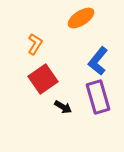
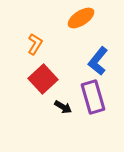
red square: rotated 8 degrees counterclockwise
purple rectangle: moved 5 px left
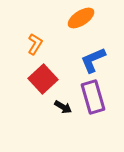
blue L-shape: moved 5 px left, 1 px up; rotated 28 degrees clockwise
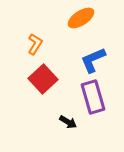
black arrow: moved 5 px right, 15 px down
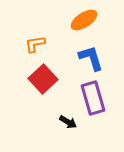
orange ellipse: moved 3 px right, 2 px down
orange L-shape: rotated 130 degrees counterclockwise
blue L-shape: moved 2 px left, 2 px up; rotated 96 degrees clockwise
purple rectangle: moved 1 px down
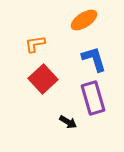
blue L-shape: moved 3 px right, 1 px down
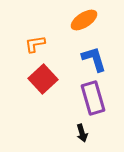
black arrow: moved 14 px right, 11 px down; rotated 42 degrees clockwise
